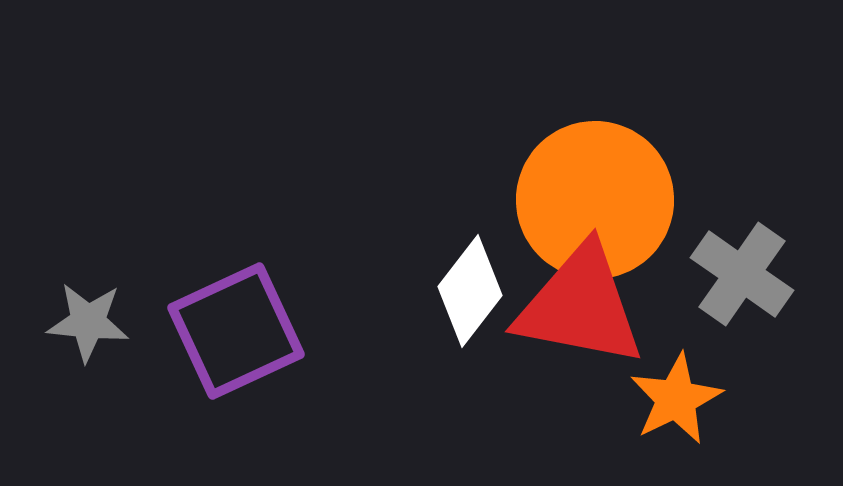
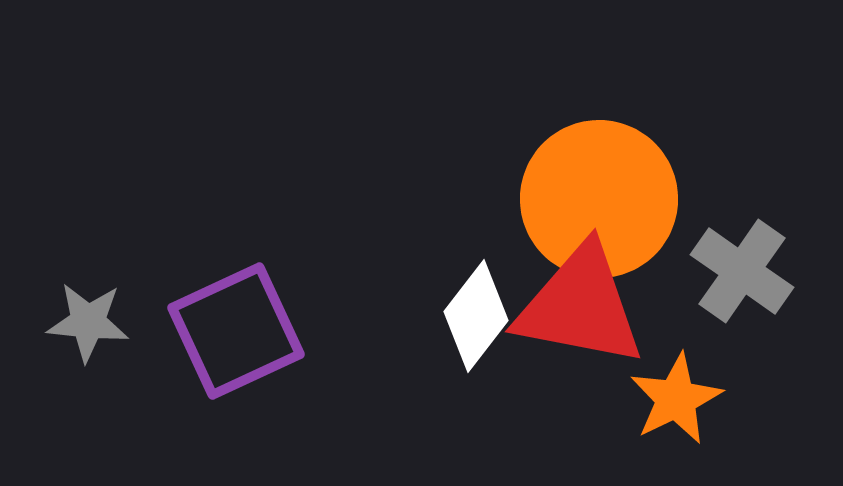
orange circle: moved 4 px right, 1 px up
gray cross: moved 3 px up
white diamond: moved 6 px right, 25 px down
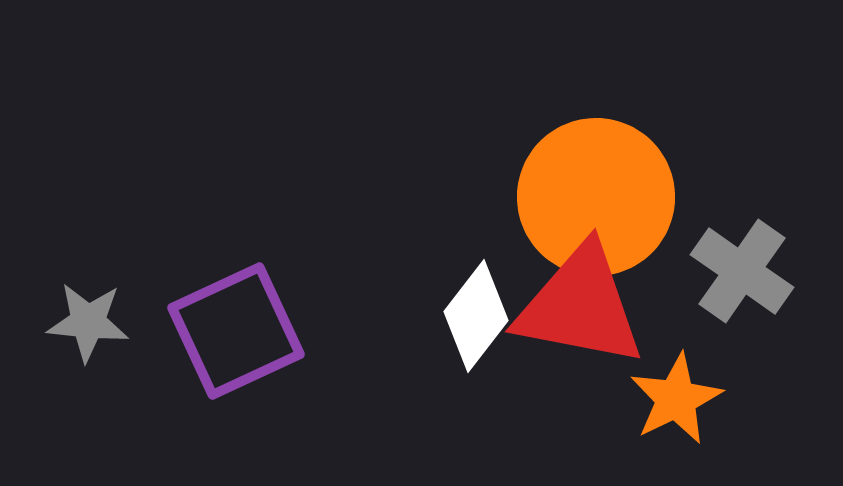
orange circle: moved 3 px left, 2 px up
